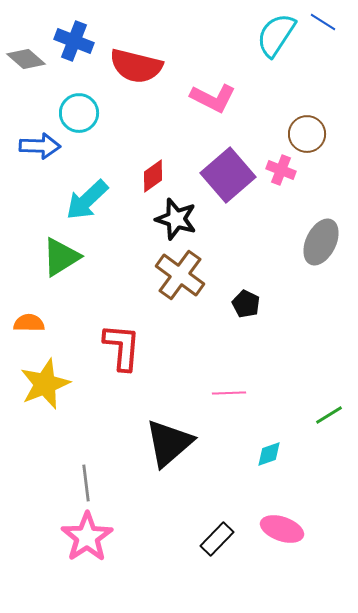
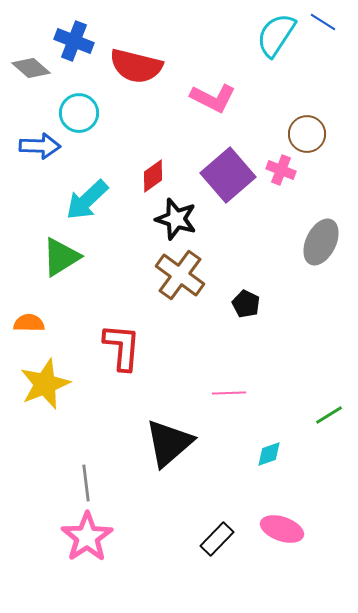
gray diamond: moved 5 px right, 9 px down
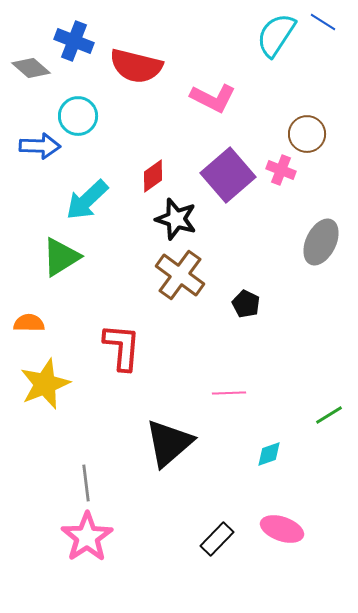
cyan circle: moved 1 px left, 3 px down
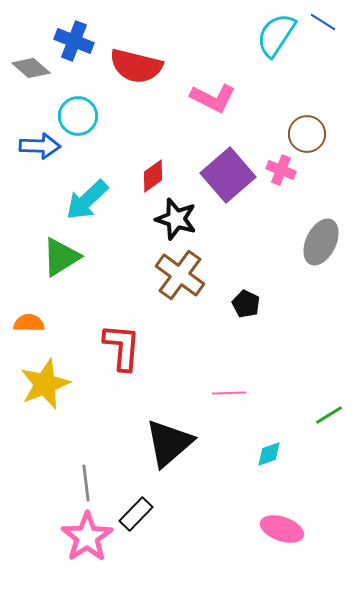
black rectangle: moved 81 px left, 25 px up
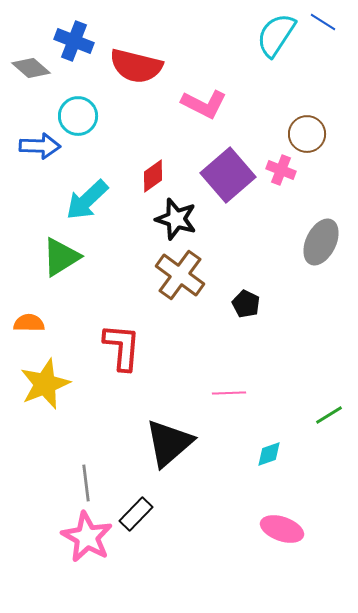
pink L-shape: moved 9 px left, 6 px down
pink star: rotated 9 degrees counterclockwise
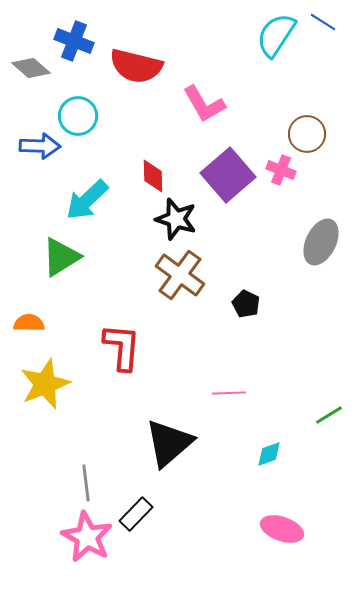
pink L-shape: rotated 33 degrees clockwise
red diamond: rotated 56 degrees counterclockwise
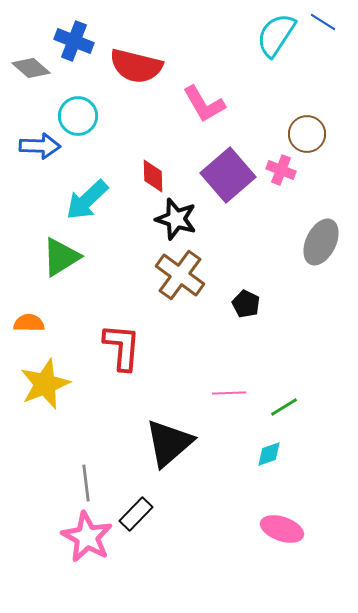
green line: moved 45 px left, 8 px up
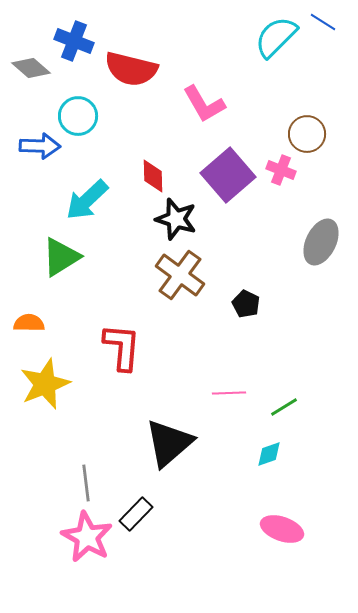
cyan semicircle: moved 2 px down; rotated 12 degrees clockwise
red semicircle: moved 5 px left, 3 px down
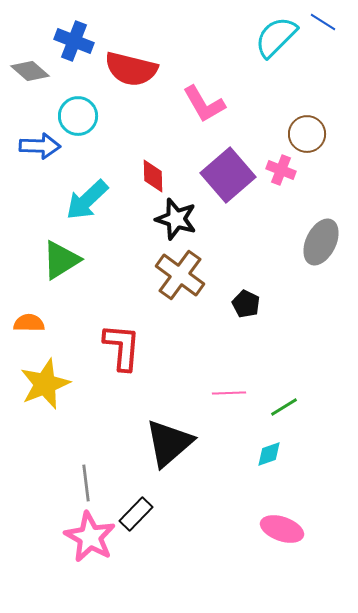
gray diamond: moved 1 px left, 3 px down
green triangle: moved 3 px down
pink star: moved 3 px right
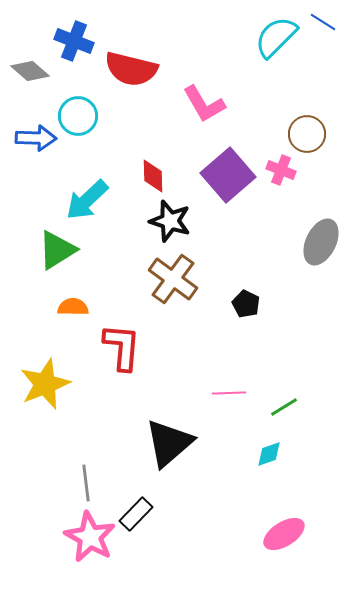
blue arrow: moved 4 px left, 8 px up
black star: moved 6 px left, 2 px down
green triangle: moved 4 px left, 10 px up
brown cross: moved 7 px left, 4 px down
orange semicircle: moved 44 px right, 16 px up
pink ellipse: moved 2 px right, 5 px down; rotated 51 degrees counterclockwise
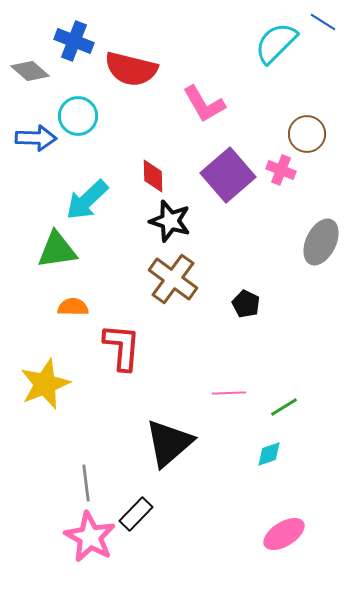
cyan semicircle: moved 6 px down
green triangle: rotated 24 degrees clockwise
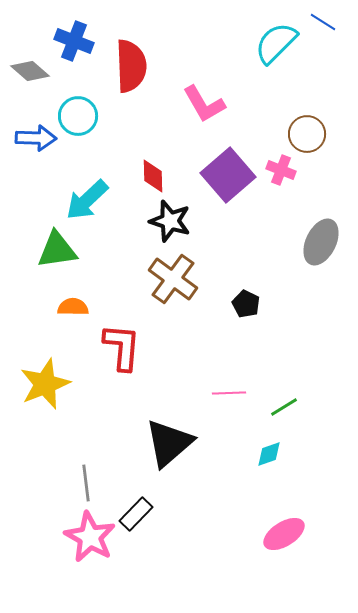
red semicircle: moved 3 px up; rotated 106 degrees counterclockwise
